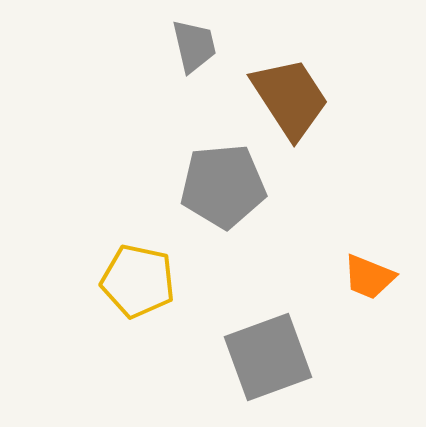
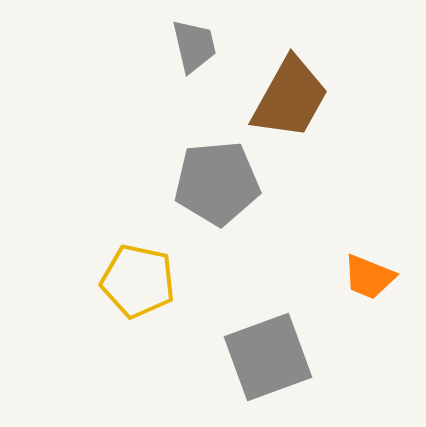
brown trapezoid: rotated 62 degrees clockwise
gray pentagon: moved 6 px left, 3 px up
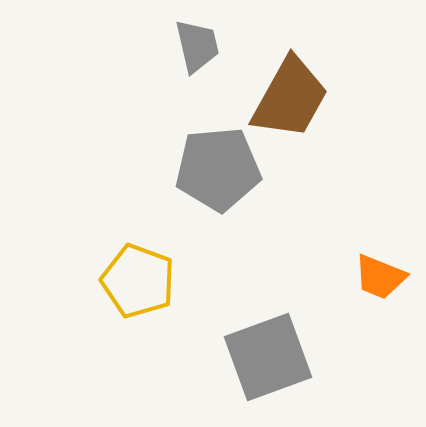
gray trapezoid: moved 3 px right
gray pentagon: moved 1 px right, 14 px up
orange trapezoid: moved 11 px right
yellow pentagon: rotated 8 degrees clockwise
